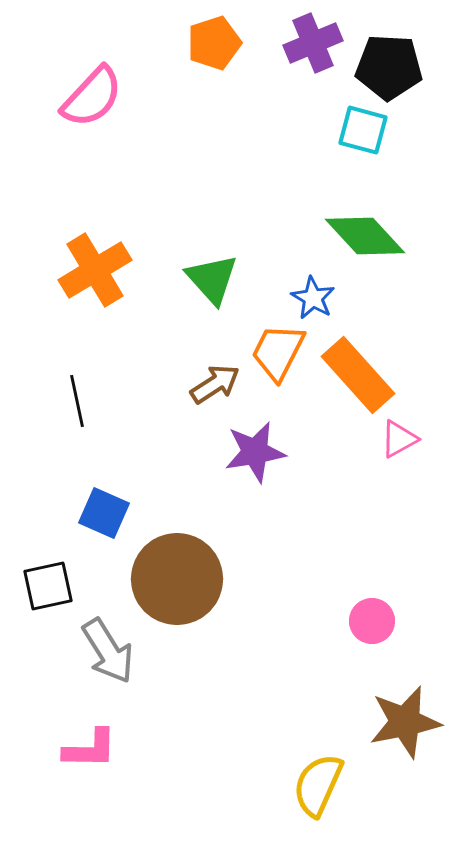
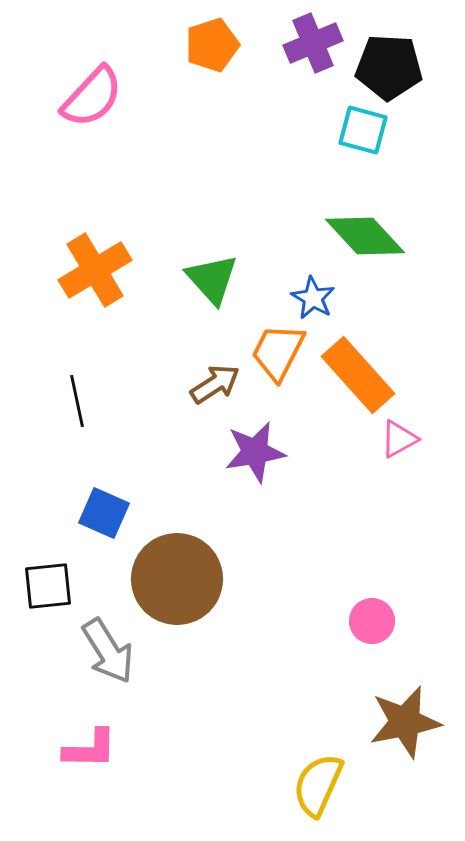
orange pentagon: moved 2 px left, 2 px down
black square: rotated 6 degrees clockwise
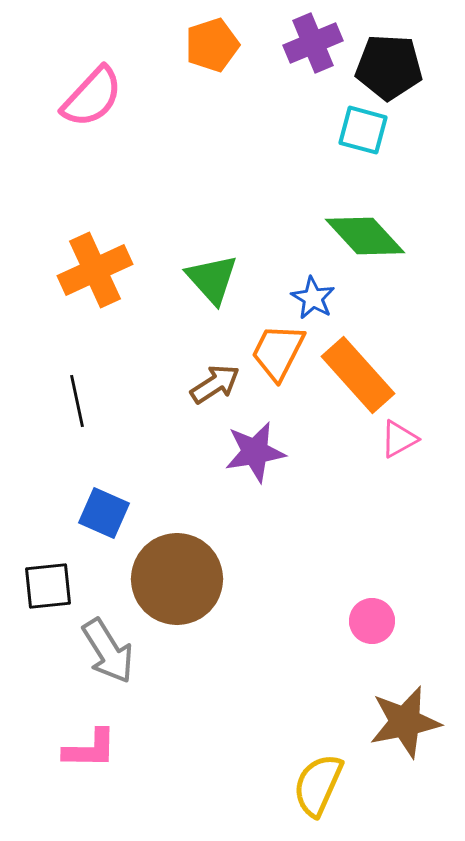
orange cross: rotated 6 degrees clockwise
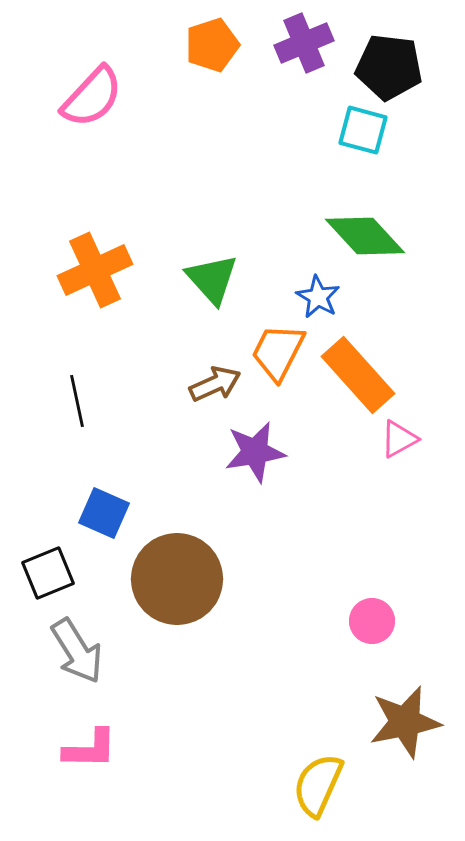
purple cross: moved 9 px left
black pentagon: rotated 4 degrees clockwise
blue star: moved 5 px right, 1 px up
brown arrow: rotated 9 degrees clockwise
black square: moved 13 px up; rotated 16 degrees counterclockwise
gray arrow: moved 31 px left
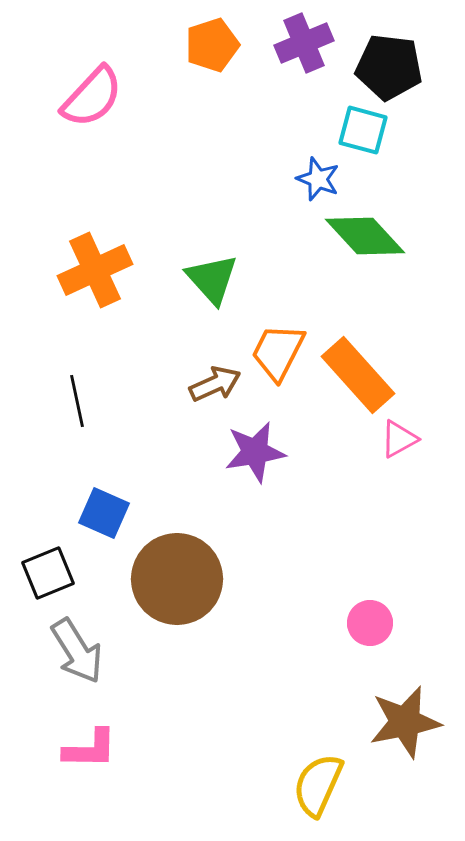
blue star: moved 118 px up; rotated 9 degrees counterclockwise
pink circle: moved 2 px left, 2 px down
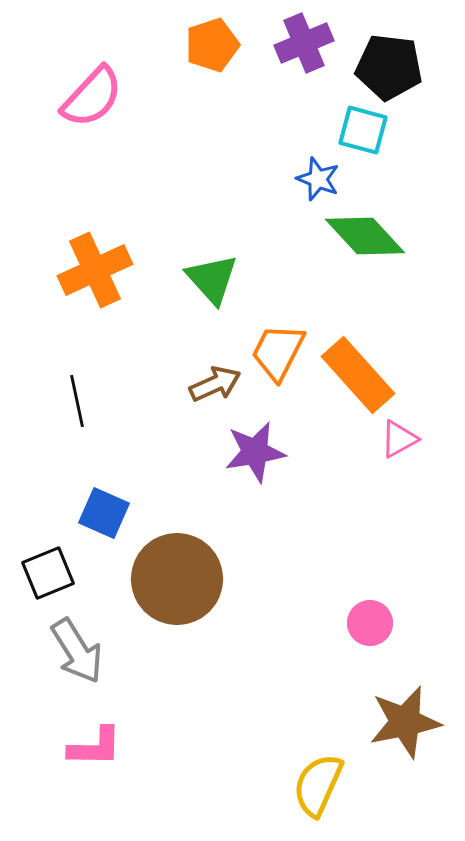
pink L-shape: moved 5 px right, 2 px up
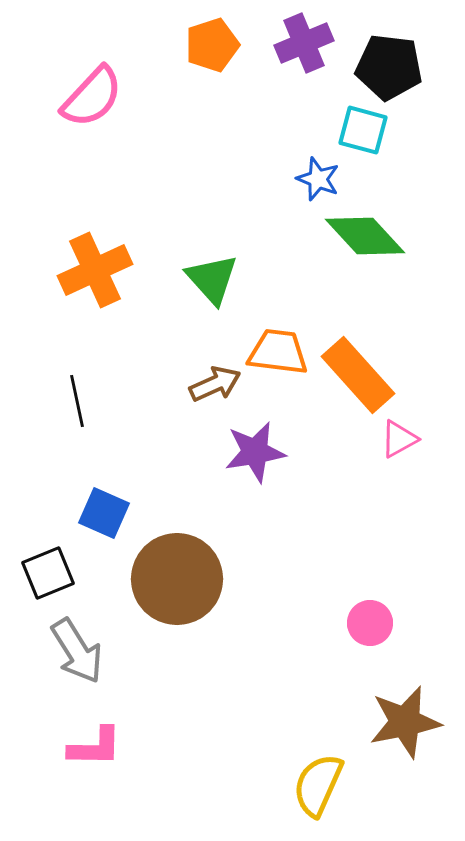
orange trapezoid: rotated 70 degrees clockwise
